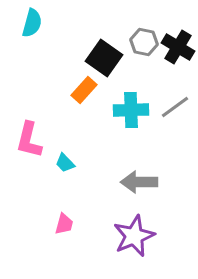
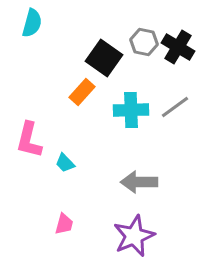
orange rectangle: moved 2 px left, 2 px down
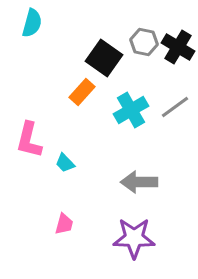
cyan cross: rotated 28 degrees counterclockwise
purple star: moved 2 px down; rotated 24 degrees clockwise
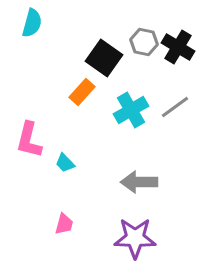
purple star: moved 1 px right
